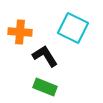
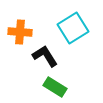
cyan square: rotated 32 degrees clockwise
green rectangle: moved 10 px right; rotated 10 degrees clockwise
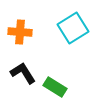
black L-shape: moved 22 px left, 17 px down
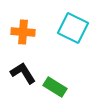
cyan square: rotated 32 degrees counterclockwise
orange cross: moved 3 px right
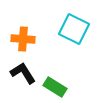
cyan square: moved 1 px right, 1 px down
orange cross: moved 7 px down
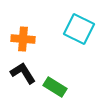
cyan square: moved 5 px right
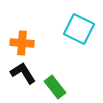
orange cross: moved 1 px left, 4 px down
green rectangle: rotated 20 degrees clockwise
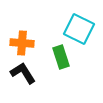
green rectangle: moved 6 px right, 30 px up; rotated 20 degrees clockwise
